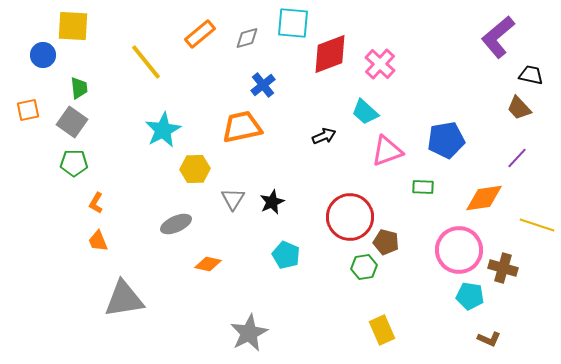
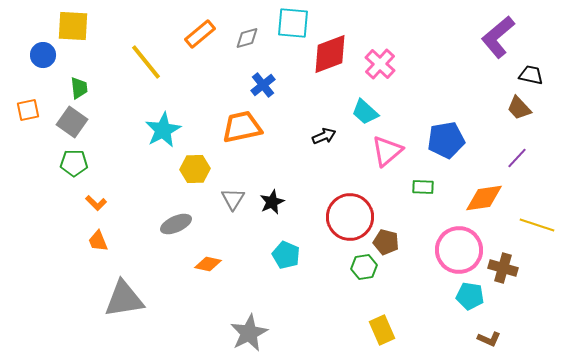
pink triangle at (387, 151): rotated 20 degrees counterclockwise
orange L-shape at (96, 203): rotated 75 degrees counterclockwise
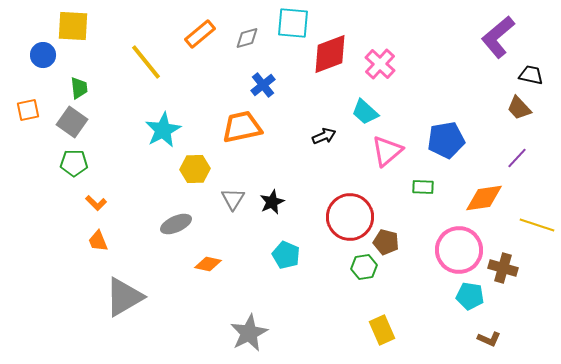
gray triangle at (124, 299): moved 2 px up; rotated 21 degrees counterclockwise
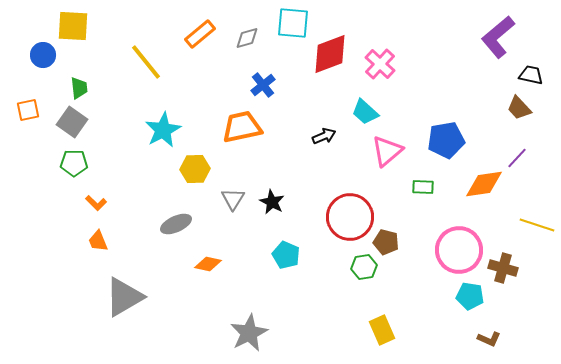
orange diamond at (484, 198): moved 14 px up
black star at (272, 202): rotated 20 degrees counterclockwise
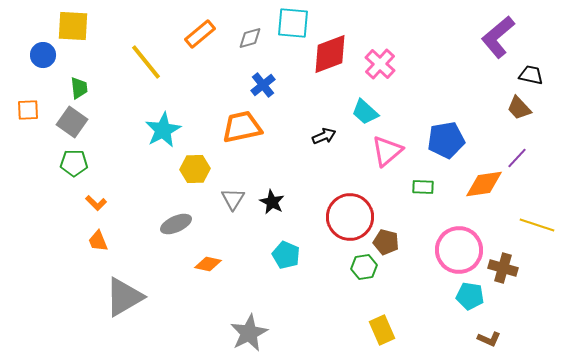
gray diamond at (247, 38): moved 3 px right
orange square at (28, 110): rotated 10 degrees clockwise
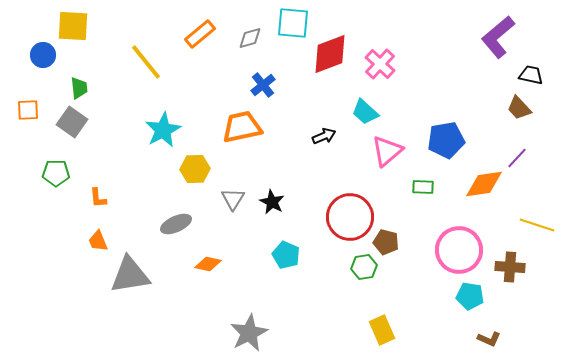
green pentagon at (74, 163): moved 18 px left, 10 px down
orange L-shape at (96, 203): moved 2 px right, 5 px up; rotated 40 degrees clockwise
brown cross at (503, 268): moved 7 px right, 1 px up; rotated 12 degrees counterclockwise
gray triangle at (124, 297): moved 6 px right, 22 px up; rotated 21 degrees clockwise
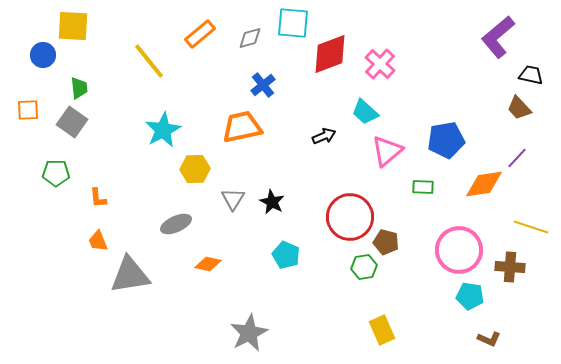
yellow line at (146, 62): moved 3 px right, 1 px up
yellow line at (537, 225): moved 6 px left, 2 px down
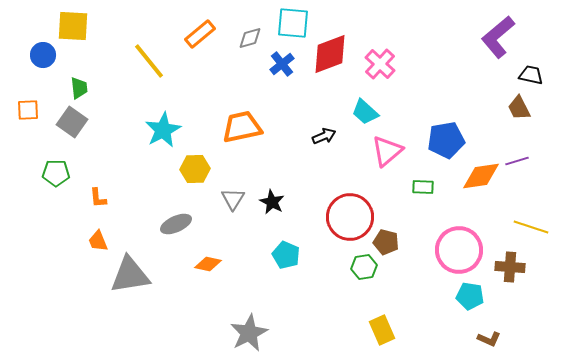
blue cross at (263, 85): moved 19 px right, 21 px up
brown trapezoid at (519, 108): rotated 16 degrees clockwise
purple line at (517, 158): moved 3 px down; rotated 30 degrees clockwise
orange diamond at (484, 184): moved 3 px left, 8 px up
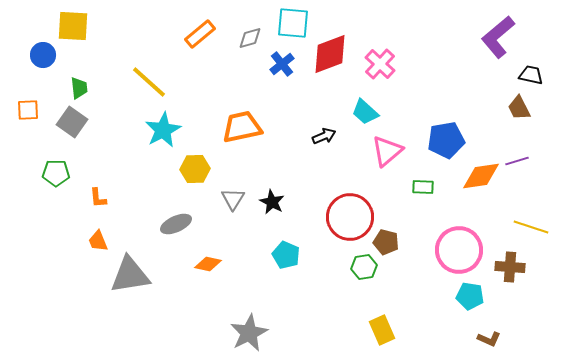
yellow line at (149, 61): moved 21 px down; rotated 9 degrees counterclockwise
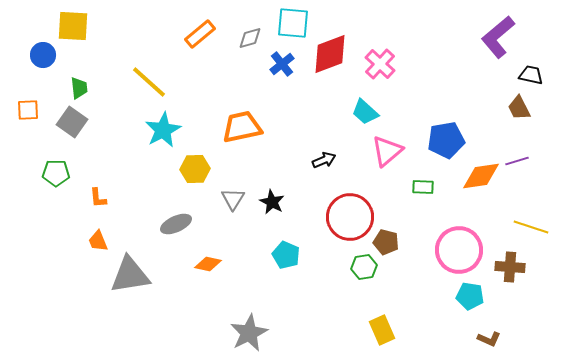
black arrow at (324, 136): moved 24 px down
